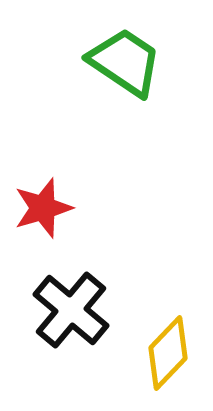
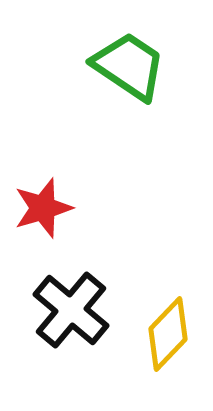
green trapezoid: moved 4 px right, 4 px down
yellow diamond: moved 19 px up
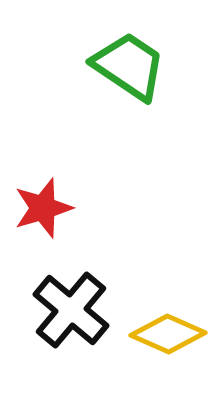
yellow diamond: rotated 70 degrees clockwise
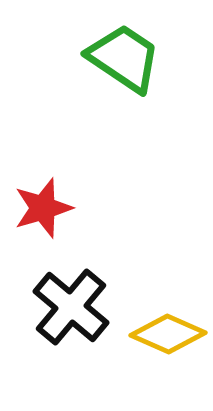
green trapezoid: moved 5 px left, 8 px up
black cross: moved 3 px up
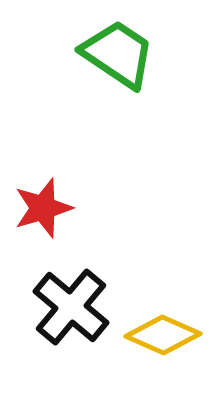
green trapezoid: moved 6 px left, 4 px up
yellow diamond: moved 5 px left, 1 px down
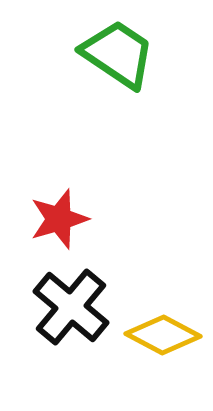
red star: moved 16 px right, 11 px down
yellow diamond: rotated 4 degrees clockwise
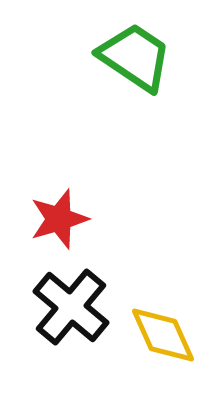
green trapezoid: moved 17 px right, 3 px down
yellow diamond: rotated 38 degrees clockwise
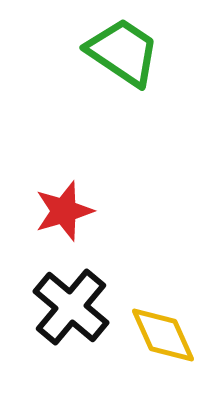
green trapezoid: moved 12 px left, 5 px up
red star: moved 5 px right, 8 px up
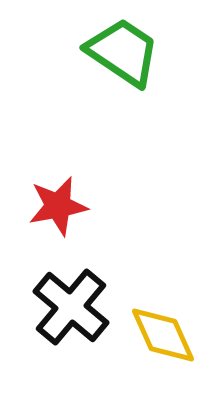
red star: moved 6 px left, 5 px up; rotated 6 degrees clockwise
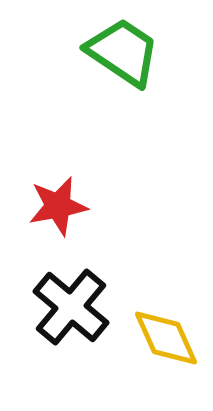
yellow diamond: moved 3 px right, 3 px down
